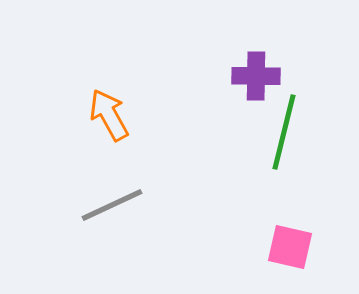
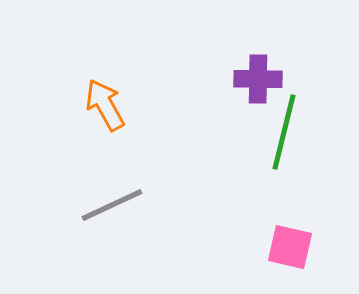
purple cross: moved 2 px right, 3 px down
orange arrow: moved 4 px left, 10 px up
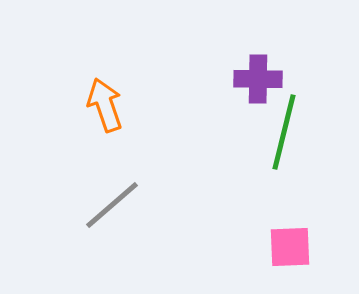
orange arrow: rotated 10 degrees clockwise
gray line: rotated 16 degrees counterclockwise
pink square: rotated 15 degrees counterclockwise
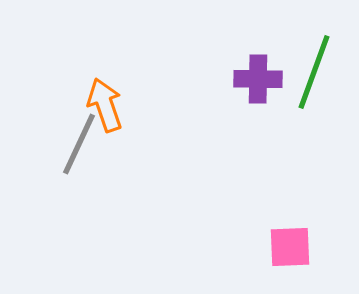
green line: moved 30 px right, 60 px up; rotated 6 degrees clockwise
gray line: moved 33 px left, 61 px up; rotated 24 degrees counterclockwise
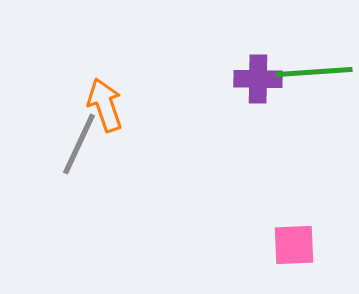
green line: rotated 66 degrees clockwise
pink square: moved 4 px right, 2 px up
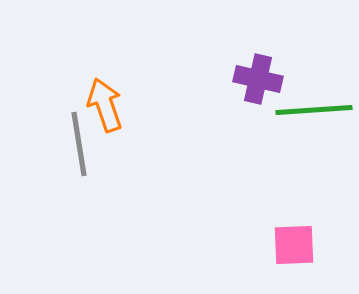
green line: moved 38 px down
purple cross: rotated 12 degrees clockwise
gray line: rotated 34 degrees counterclockwise
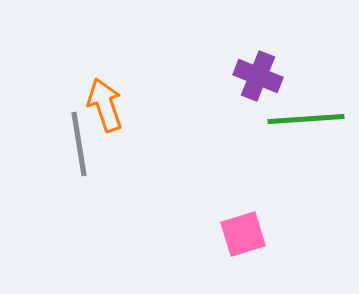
purple cross: moved 3 px up; rotated 9 degrees clockwise
green line: moved 8 px left, 9 px down
pink square: moved 51 px left, 11 px up; rotated 15 degrees counterclockwise
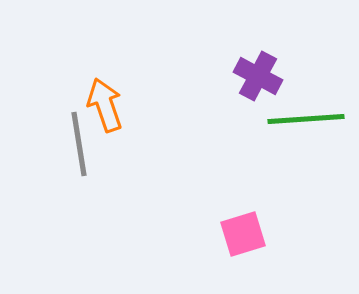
purple cross: rotated 6 degrees clockwise
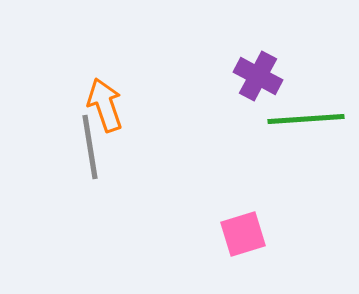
gray line: moved 11 px right, 3 px down
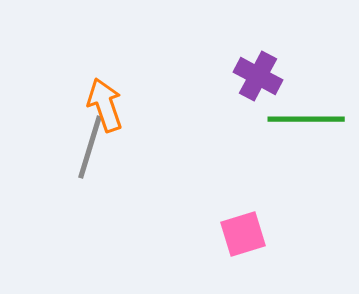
green line: rotated 4 degrees clockwise
gray line: rotated 26 degrees clockwise
